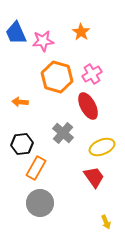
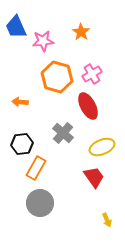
blue trapezoid: moved 6 px up
yellow arrow: moved 1 px right, 2 px up
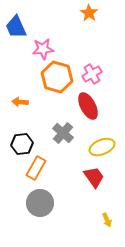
orange star: moved 8 px right, 19 px up
pink star: moved 8 px down
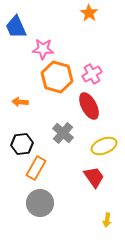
pink star: rotated 10 degrees clockwise
red ellipse: moved 1 px right
yellow ellipse: moved 2 px right, 1 px up
yellow arrow: rotated 32 degrees clockwise
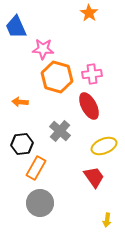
pink cross: rotated 24 degrees clockwise
gray cross: moved 3 px left, 2 px up
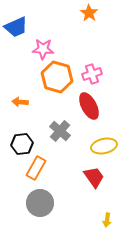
blue trapezoid: rotated 90 degrees counterclockwise
pink cross: rotated 12 degrees counterclockwise
yellow ellipse: rotated 10 degrees clockwise
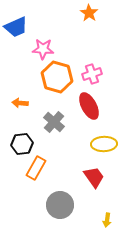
orange arrow: moved 1 px down
gray cross: moved 6 px left, 9 px up
yellow ellipse: moved 2 px up; rotated 10 degrees clockwise
gray circle: moved 20 px right, 2 px down
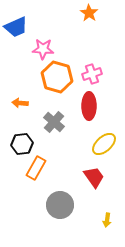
red ellipse: rotated 28 degrees clockwise
yellow ellipse: rotated 40 degrees counterclockwise
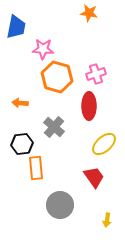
orange star: rotated 24 degrees counterclockwise
blue trapezoid: rotated 55 degrees counterclockwise
pink cross: moved 4 px right
gray cross: moved 5 px down
orange rectangle: rotated 35 degrees counterclockwise
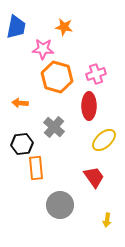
orange star: moved 25 px left, 14 px down
yellow ellipse: moved 4 px up
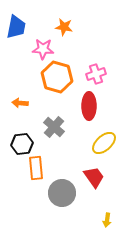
yellow ellipse: moved 3 px down
gray circle: moved 2 px right, 12 px up
